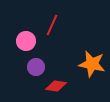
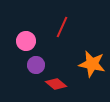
red line: moved 10 px right, 2 px down
purple circle: moved 2 px up
red diamond: moved 2 px up; rotated 30 degrees clockwise
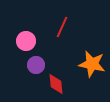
red diamond: rotated 45 degrees clockwise
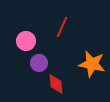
purple circle: moved 3 px right, 2 px up
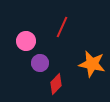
purple circle: moved 1 px right
red diamond: rotated 50 degrees clockwise
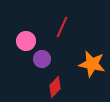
purple circle: moved 2 px right, 4 px up
red diamond: moved 1 px left, 3 px down
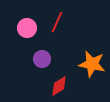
red line: moved 5 px left, 5 px up
pink circle: moved 1 px right, 13 px up
red diamond: moved 4 px right, 1 px up; rotated 15 degrees clockwise
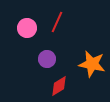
purple circle: moved 5 px right
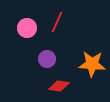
orange star: rotated 8 degrees counterclockwise
red diamond: rotated 40 degrees clockwise
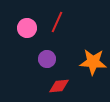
orange star: moved 1 px right, 2 px up
red diamond: rotated 15 degrees counterclockwise
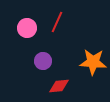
purple circle: moved 4 px left, 2 px down
